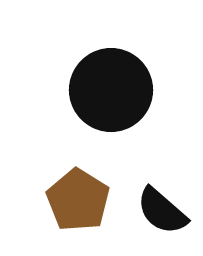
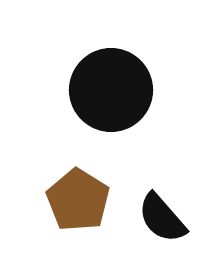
black semicircle: moved 7 px down; rotated 8 degrees clockwise
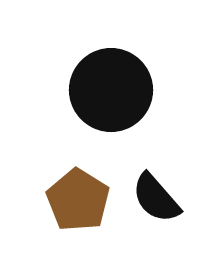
black semicircle: moved 6 px left, 20 px up
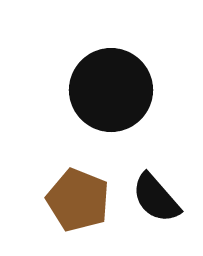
brown pentagon: rotated 10 degrees counterclockwise
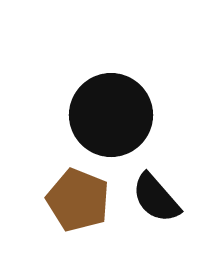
black circle: moved 25 px down
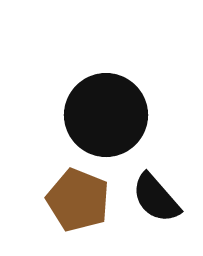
black circle: moved 5 px left
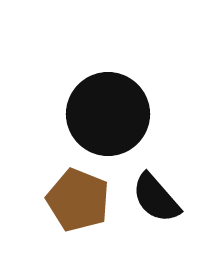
black circle: moved 2 px right, 1 px up
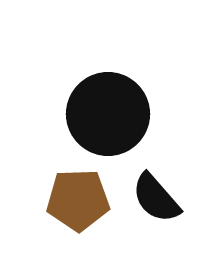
brown pentagon: rotated 24 degrees counterclockwise
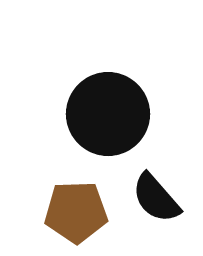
brown pentagon: moved 2 px left, 12 px down
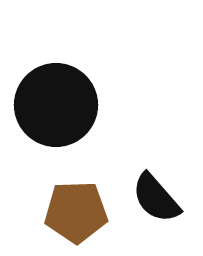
black circle: moved 52 px left, 9 px up
